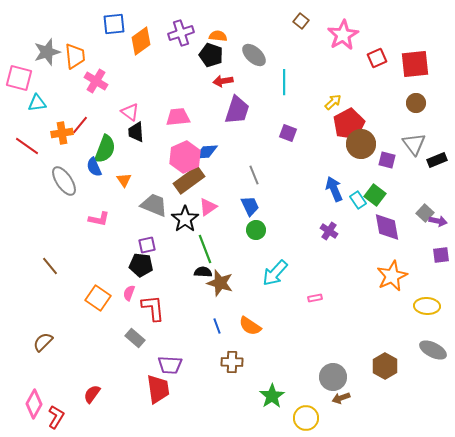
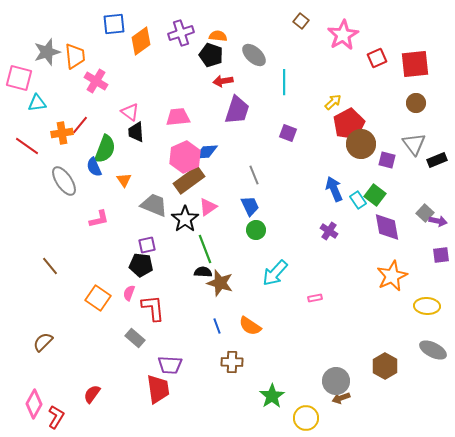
pink L-shape at (99, 219): rotated 25 degrees counterclockwise
gray circle at (333, 377): moved 3 px right, 4 px down
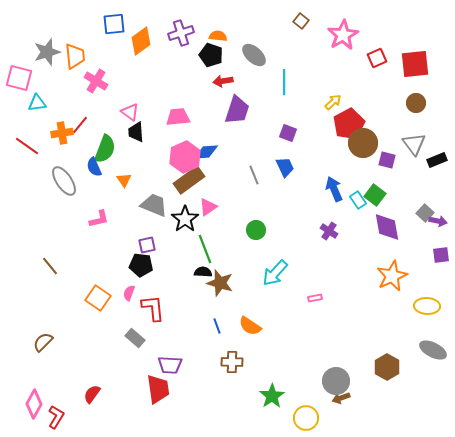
brown circle at (361, 144): moved 2 px right, 1 px up
blue trapezoid at (250, 206): moved 35 px right, 39 px up
brown hexagon at (385, 366): moved 2 px right, 1 px down
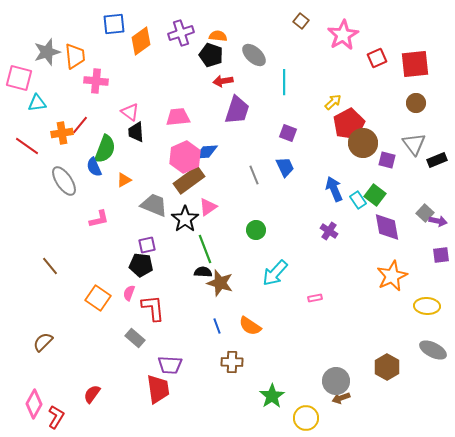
pink cross at (96, 81): rotated 25 degrees counterclockwise
orange triangle at (124, 180): rotated 35 degrees clockwise
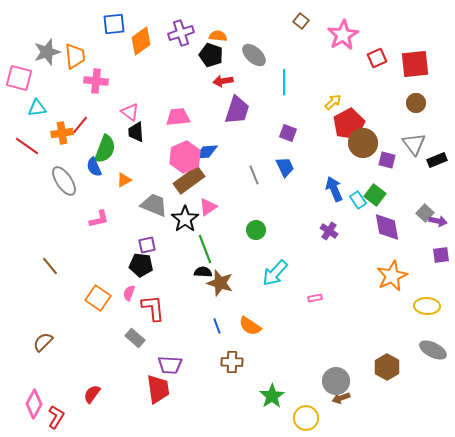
cyan triangle at (37, 103): moved 5 px down
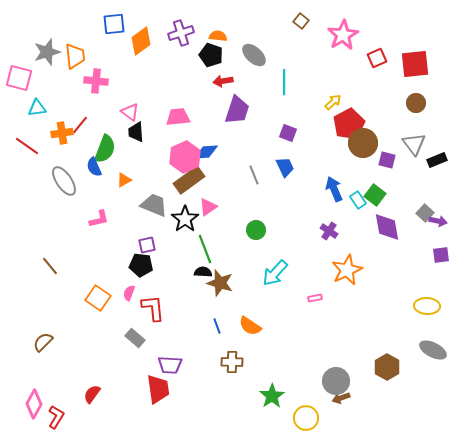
orange star at (392, 276): moved 45 px left, 6 px up
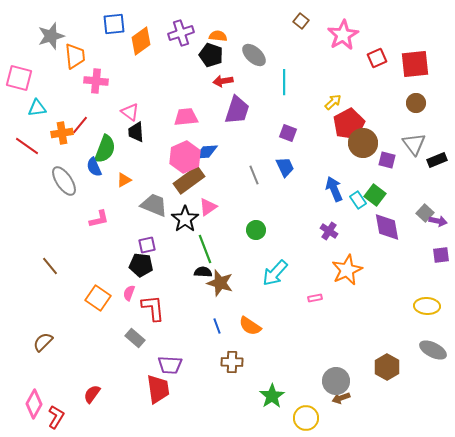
gray star at (47, 52): moved 4 px right, 16 px up
pink trapezoid at (178, 117): moved 8 px right
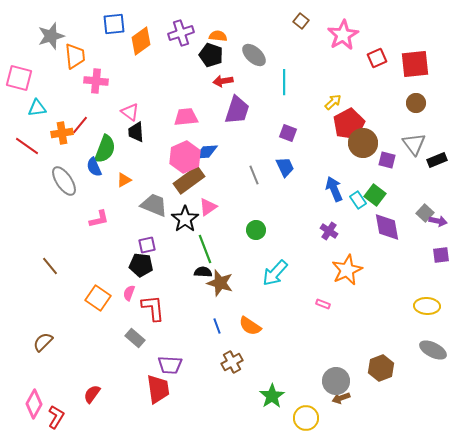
pink rectangle at (315, 298): moved 8 px right, 6 px down; rotated 32 degrees clockwise
brown cross at (232, 362): rotated 30 degrees counterclockwise
brown hexagon at (387, 367): moved 6 px left, 1 px down; rotated 10 degrees clockwise
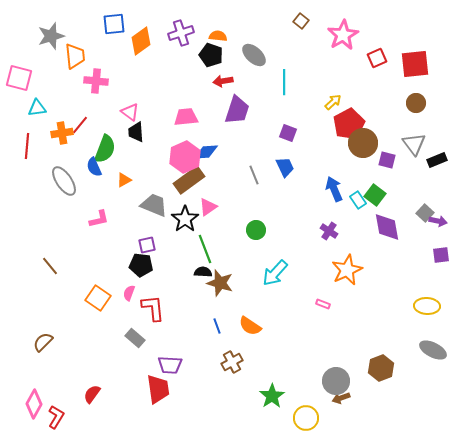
red line at (27, 146): rotated 60 degrees clockwise
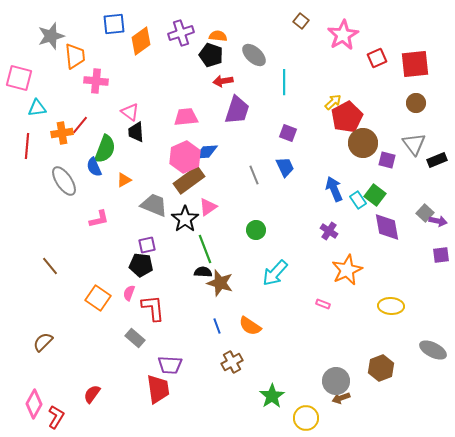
red pentagon at (349, 124): moved 2 px left, 7 px up
yellow ellipse at (427, 306): moved 36 px left
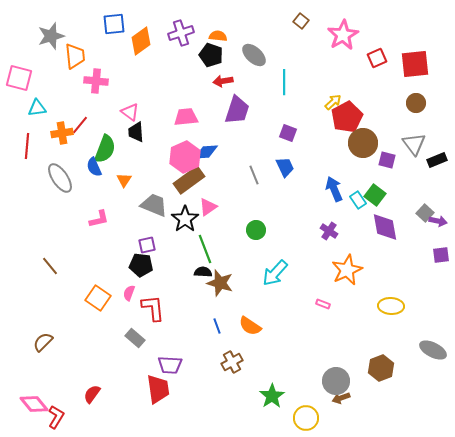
orange triangle at (124, 180): rotated 28 degrees counterclockwise
gray ellipse at (64, 181): moved 4 px left, 3 px up
purple diamond at (387, 227): moved 2 px left
pink diamond at (34, 404): rotated 68 degrees counterclockwise
